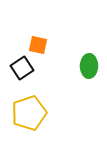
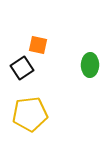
green ellipse: moved 1 px right, 1 px up
yellow pentagon: moved 1 px right, 1 px down; rotated 12 degrees clockwise
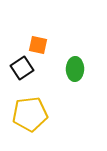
green ellipse: moved 15 px left, 4 px down
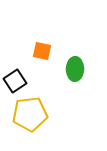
orange square: moved 4 px right, 6 px down
black square: moved 7 px left, 13 px down
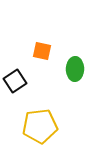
yellow pentagon: moved 10 px right, 12 px down
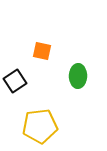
green ellipse: moved 3 px right, 7 px down
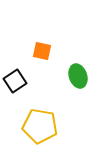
green ellipse: rotated 20 degrees counterclockwise
yellow pentagon: rotated 16 degrees clockwise
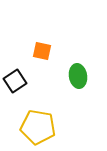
green ellipse: rotated 10 degrees clockwise
yellow pentagon: moved 2 px left, 1 px down
